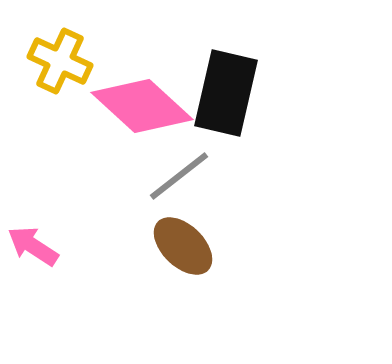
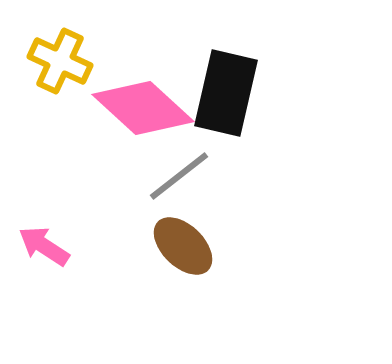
pink diamond: moved 1 px right, 2 px down
pink arrow: moved 11 px right
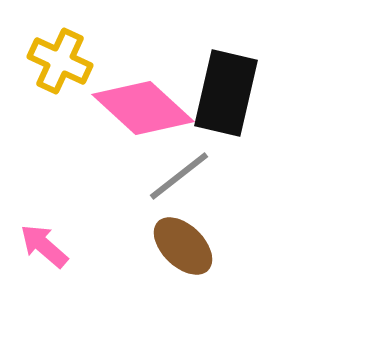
pink arrow: rotated 8 degrees clockwise
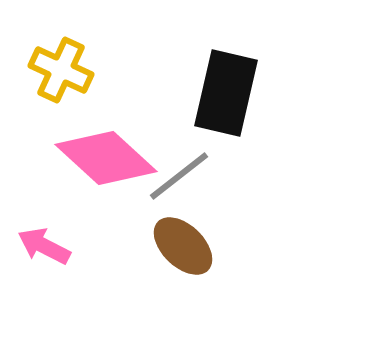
yellow cross: moved 1 px right, 9 px down
pink diamond: moved 37 px left, 50 px down
pink arrow: rotated 14 degrees counterclockwise
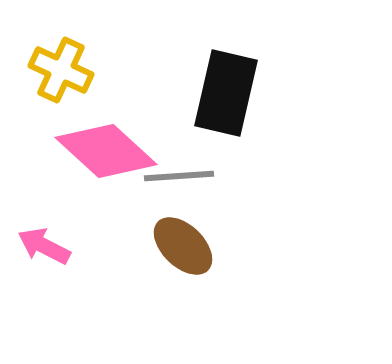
pink diamond: moved 7 px up
gray line: rotated 34 degrees clockwise
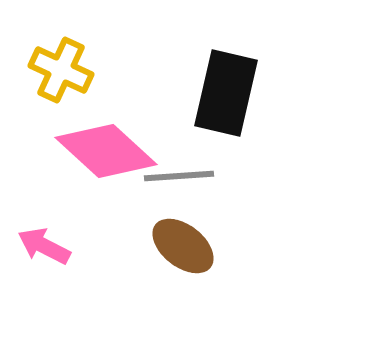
brown ellipse: rotated 6 degrees counterclockwise
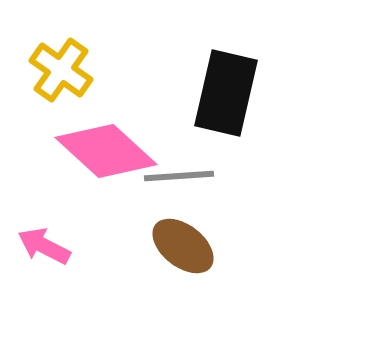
yellow cross: rotated 10 degrees clockwise
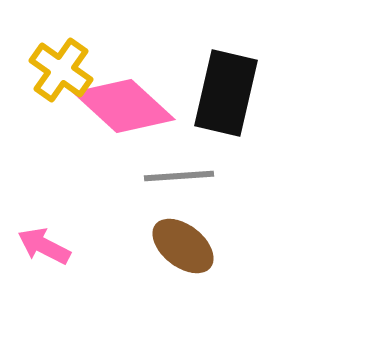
pink diamond: moved 18 px right, 45 px up
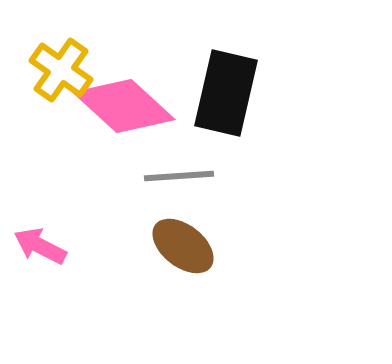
pink arrow: moved 4 px left
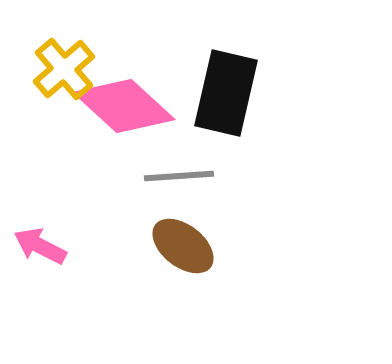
yellow cross: moved 3 px right, 1 px up; rotated 14 degrees clockwise
